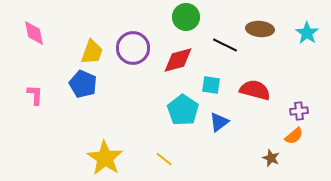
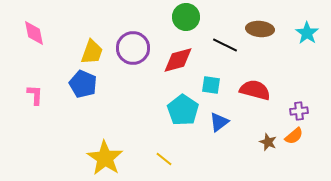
brown star: moved 3 px left, 16 px up
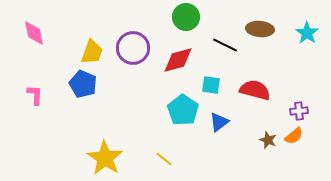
brown star: moved 2 px up
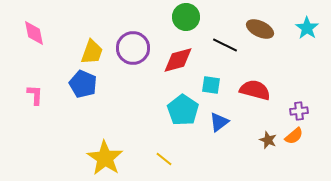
brown ellipse: rotated 20 degrees clockwise
cyan star: moved 5 px up
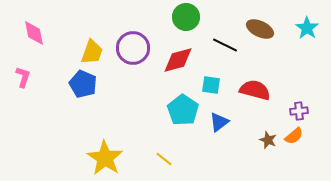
pink L-shape: moved 12 px left, 18 px up; rotated 15 degrees clockwise
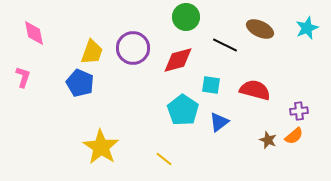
cyan star: rotated 15 degrees clockwise
blue pentagon: moved 3 px left, 1 px up
yellow star: moved 4 px left, 11 px up
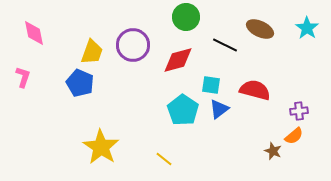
cyan star: rotated 15 degrees counterclockwise
purple circle: moved 3 px up
blue triangle: moved 13 px up
brown star: moved 5 px right, 11 px down
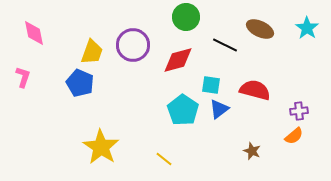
brown star: moved 21 px left
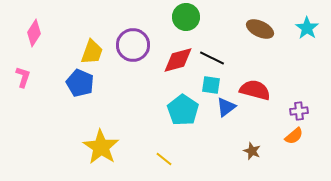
pink diamond: rotated 44 degrees clockwise
black line: moved 13 px left, 13 px down
blue triangle: moved 7 px right, 2 px up
